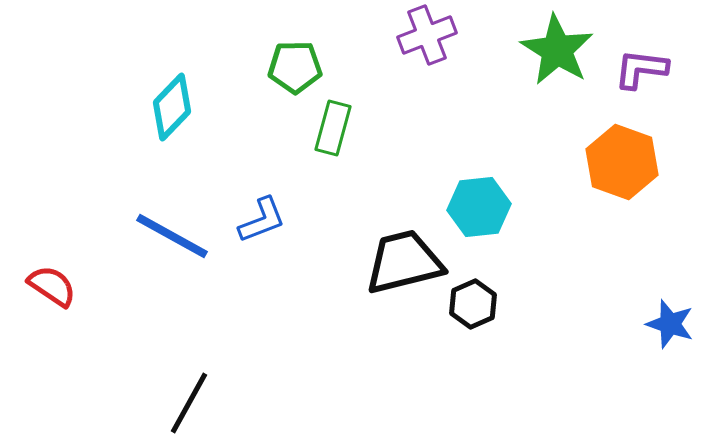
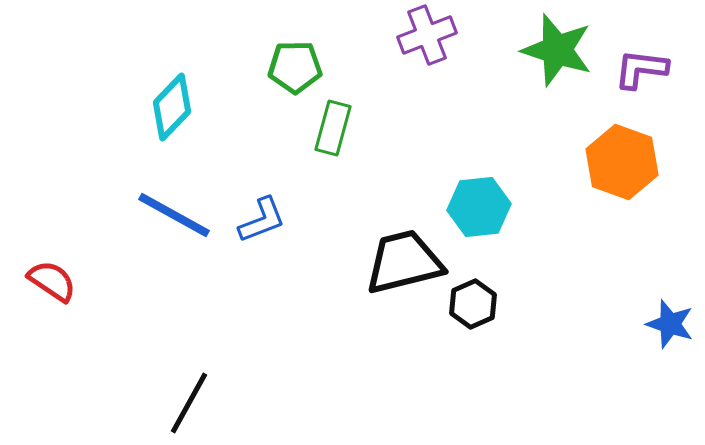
green star: rotated 14 degrees counterclockwise
blue line: moved 2 px right, 21 px up
red semicircle: moved 5 px up
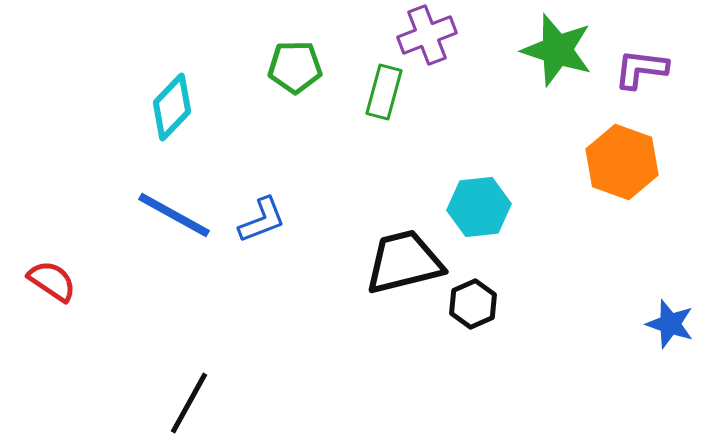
green rectangle: moved 51 px right, 36 px up
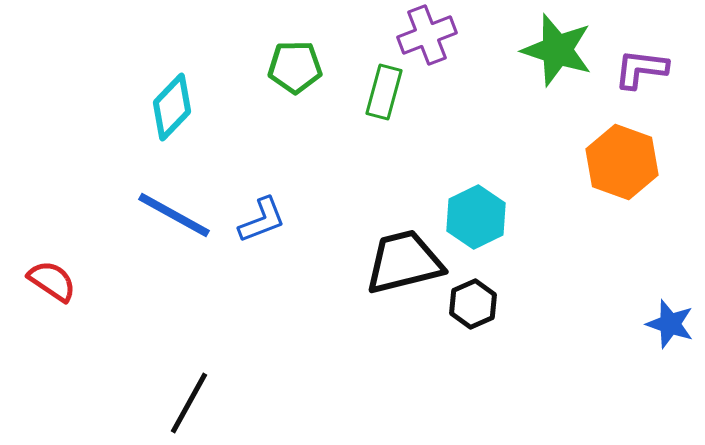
cyan hexagon: moved 3 px left, 10 px down; rotated 20 degrees counterclockwise
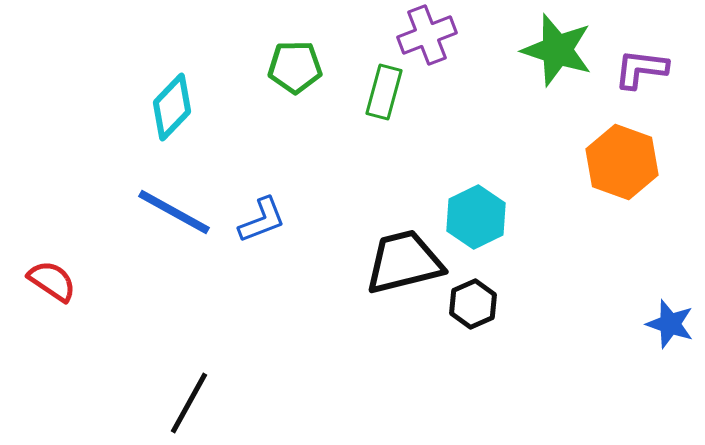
blue line: moved 3 px up
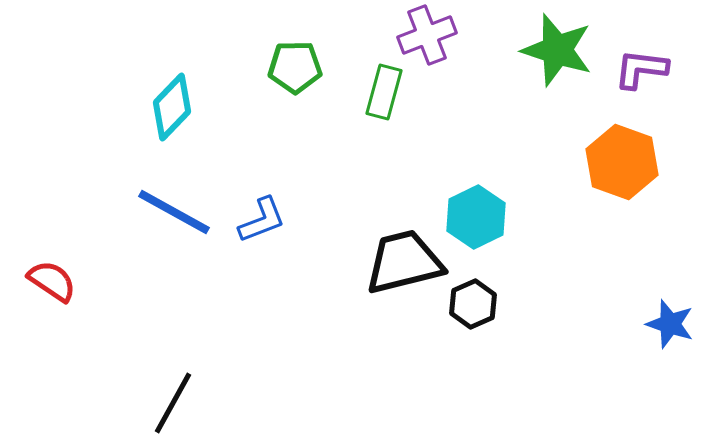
black line: moved 16 px left
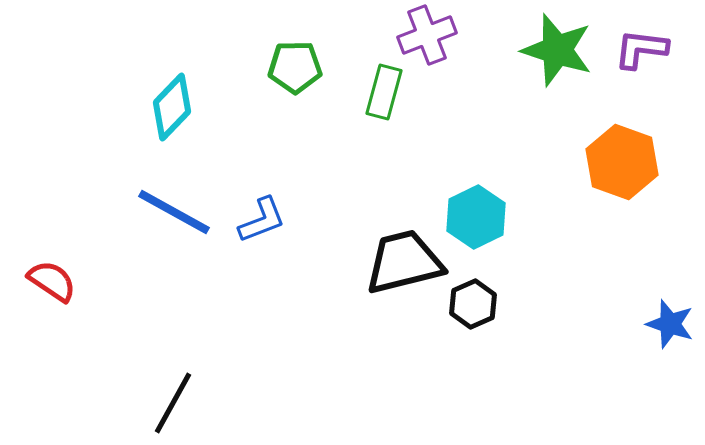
purple L-shape: moved 20 px up
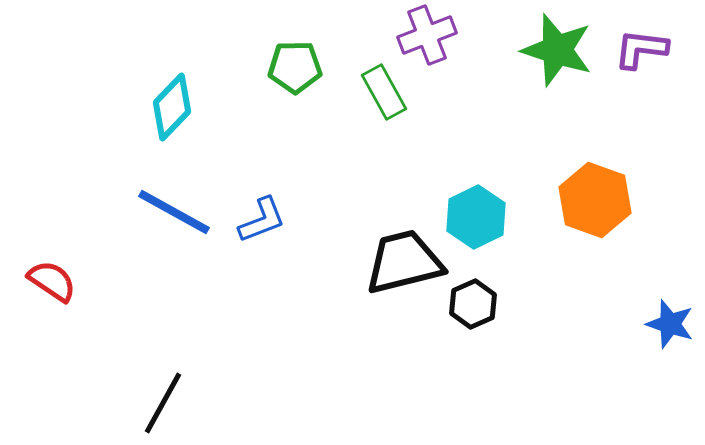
green rectangle: rotated 44 degrees counterclockwise
orange hexagon: moved 27 px left, 38 px down
black line: moved 10 px left
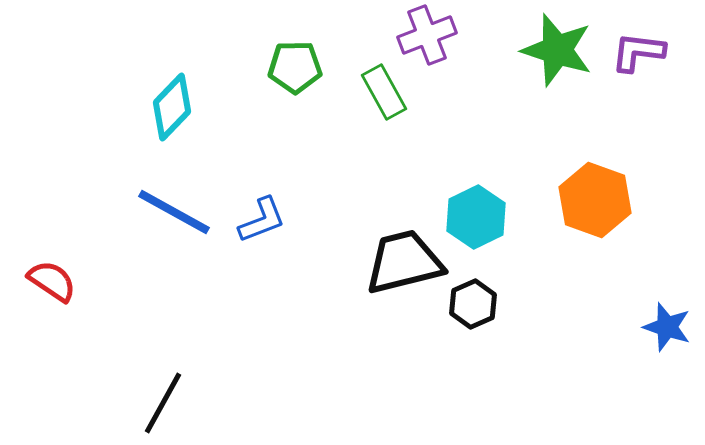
purple L-shape: moved 3 px left, 3 px down
blue star: moved 3 px left, 3 px down
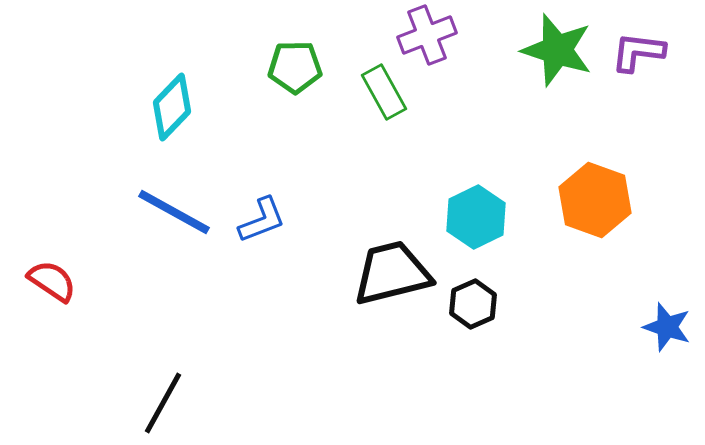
black trapezoid: moved 12 px left, 11 px down
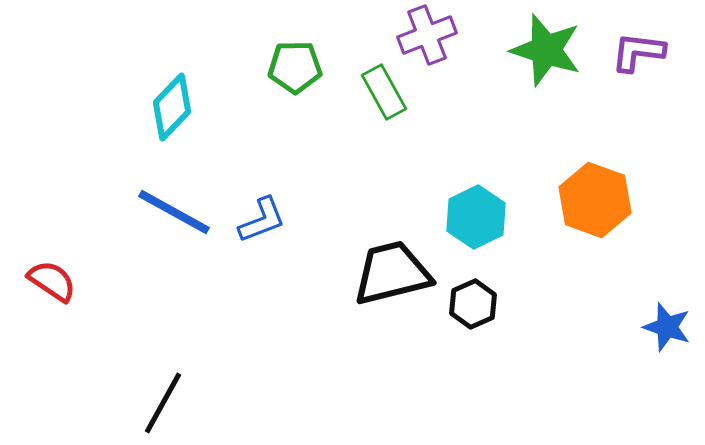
green star: moved 11 px left
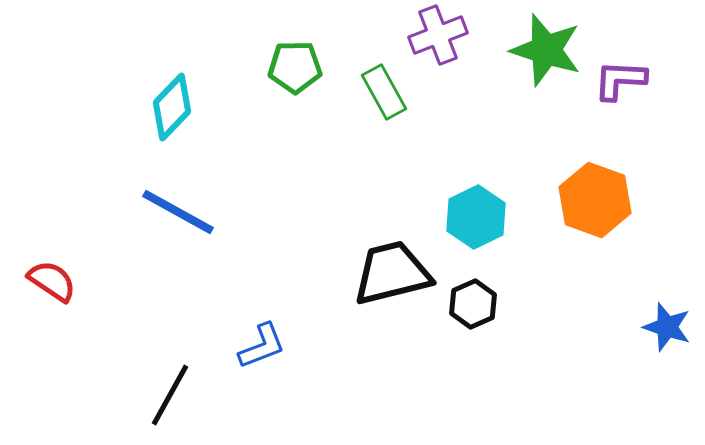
purple cross: moved 11 px right
purple L-shape: moved 18 px left, 28 px down; rotated 4 degrees counterclockwise
blue line: moved 4 px right
blue L-shape: moved 126 px down
black line: moved 7 px right, 8 px up
